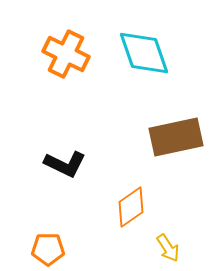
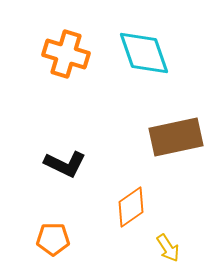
orange cross: rotated 9 degrees counterclockwise
orange pentagon: moved 5 px right, 10 px up
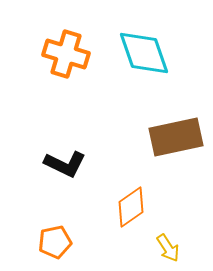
orange pentagon: moved 2 px right, 3 px down; rotated 12 degrees counterclockwise
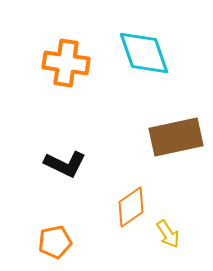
orange cross: moved 9 px down; rotated 9 degrees counterclockwise
yellow arrow: moved 14 px up
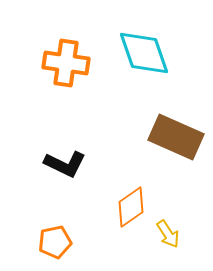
brown rectangle: rotated 36 degrees clockwise
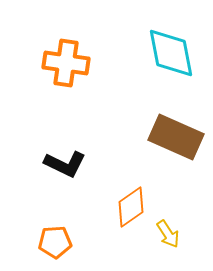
cyan diamond: moved 27 px right; rotated 8 degrees clockwise
orange pentagon: rotated 8 degrees clockwise
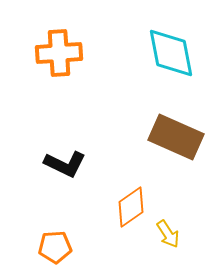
orange cross: moved 7 px left, 10 px up; rotated 12 degrees counterclockwise
orange pentagon: moved 5 px down
